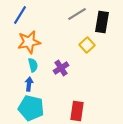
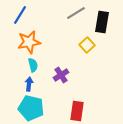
gray line: moved 1 px left, 1 px up
purple cross: moved 7 px down
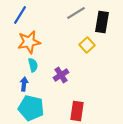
blue arrow: moved 5 px left
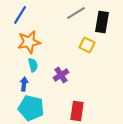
yellow square: rotated 21 degrees counterclockwise
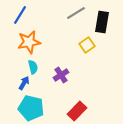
yellow square: rotated 28 degrees clockwise
cyan semicircle: moved 2 px down
blue arrow: moved 1 px up; rotated 24 degrees clockwise
red rectangle: rotated 36 degrees clockwise
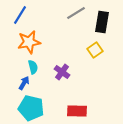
yellow square: moved 8 px right, 5 px down
purple cross: moved 1 px right, 3 px up; rotated 21 degrees counterclockwise
red rectangle: rotated 48 degrees clockwise
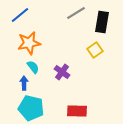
blue line: rotated 18 degrees clockwise
orange star: moved 1 px down
cyan semicircle: rotated 24 degrees counterclockwise
blue arrow: rotated 32 degrees counterclockwise
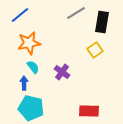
red rectangle: moved 12 px right
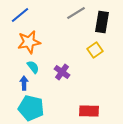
orange star: moved 1 px up
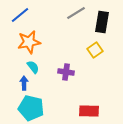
purple cross: moved 4 px right; rotated 28 degrees counterclockwise
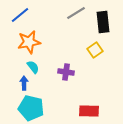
black rectangle: moved 1 px right; rotated 15 degrees counterclockwise
